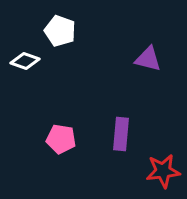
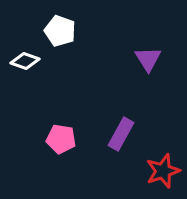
purple triangle: rotated 44 degrees clockwise
purple rectangle: rotated 24 degrees clockwise
red star: rotated 12 degrees counterclockwise
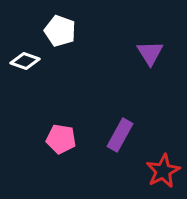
purple triangle: moved 2 px right, 6 px up
purple rectangle: moved 1 px left, 1 px down
red star: rotated 8 degrees counterclockwise
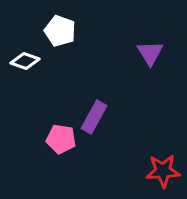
purple rectangle: moved 26 px left, 18 px up
red star: rotated 24 degrees clockwise
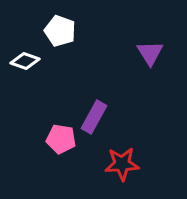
red star: moved 41 px left, 7 px up
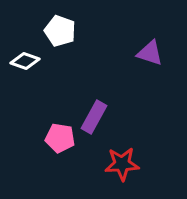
purple triangle: rotated 40 degrees counterclockwise
pink pentagon: moved 1 px left, 1 px up
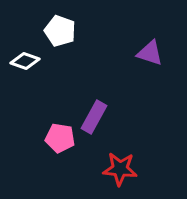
red star: moved 2 px left, 5 px down; rotated 8 degrees clockwise
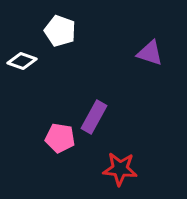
white diamond: moved 3 px left
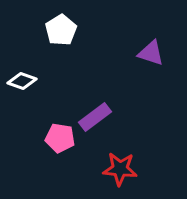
white pentagon: moved 1 px right, 1 px up; rotated 20 degrees clockwise
purple triangle: moved 1 px right
white diamond: moved 20 px down
purple rectangle: moved 1 px right; rotated 24 degrees clockwise
